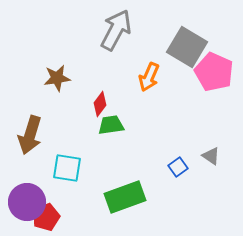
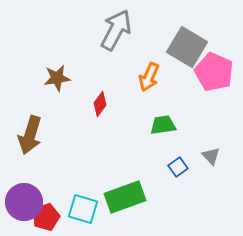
green trapezoid: moved 52 px right
gray triangle: rotated 12 degrees clockwise
cyan square: moved 16 px right, 41 px down; rotated 8 degrees clockwise
purple circle: moved 3 px left
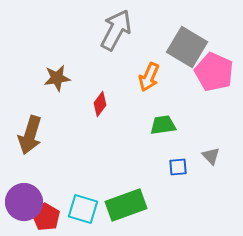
blue square: rotated 30 degrees clockwise
green rectangle: moved 1 px right, 8 px down
red pentagon: rotated 20 degrees counterclockwise
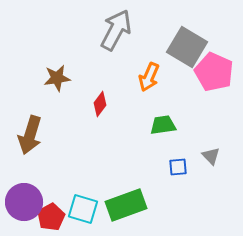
red pentagon: moved 5 px right; rotated 12 degrees clockwise
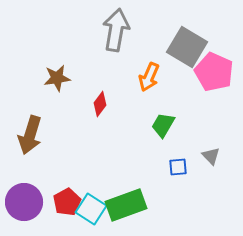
gray arrow: rotated 18 degrees counterclockwise
green trapezoid: rotated 52 degrees counterclockwise
cyan square: moved 8 px right; rotated 16 degrees clockwise
red pentagon: moved 16 px right, 15 px up
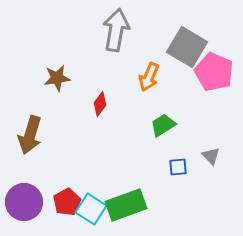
green trapezoid: rotated 28 degrees clockwise
